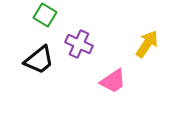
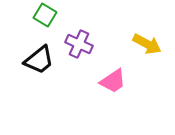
yellow arrow: rotated 84 degrees clockwise
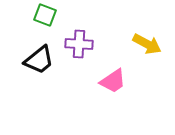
green square: rotated 10 degrees counterclockwise
purple cross: rotated 20 degrees counterclockwise
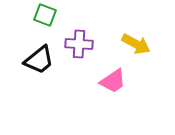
yellow arrow: moved 11 px left
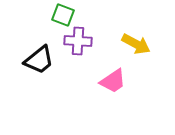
green square: moved 18 px right
purple cross: moved 1 px left, 3 px up
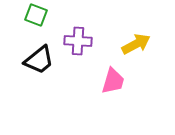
green square: moved 27 px left
yellow arrow: rotated 56 degrees counterclockwise
pink trapezoid: rotated 40 degrees counterclockwise
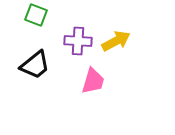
yellow arrow: moved 20 px left, 3 px up
black trapezoid: moved 4 px left, 5 px down
pink trapezoid: moved 20 px left
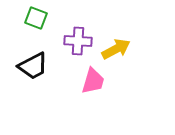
green square: moved 3 px down
yellow arrow: moved 8 px down
black trapezoid: moved 2 px left, 1 px down; rotated 12 degrees clockwise
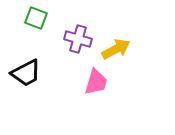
purple cross: moved 2 px up; rotated 12 degrees clockwise
black trapezoid: moved 7 px left, 7 px down
pink trapezoid: moved 3 px right, 1 px down
